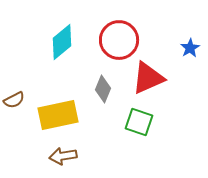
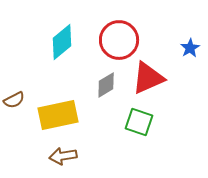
gray diamond: moved 3 px right, 4 px up; rotated 36 degrees clockwise
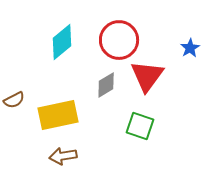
red triangle: moved 1 px left, 2 px up; rotated 30 degrees counterclockwise
green square: moved 1 px right, 4 px down
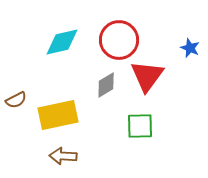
cyan diamond: rotated 27 degrees clockwise
blue star: rotated 18 degrees counterclockwise
brown semicircle: moved 2 px right
green square: rotated 20 degrees counterclockwise
brown arrow: rotated 12 degrees clockwise
